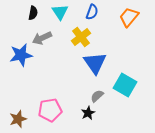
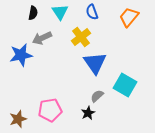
blue semicircle: rotated 140 degrees clockwise
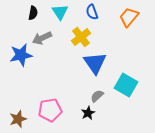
cyan square: moved 1 px right
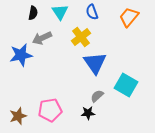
black star: rotated 24 degrees clockwise
brown star: moved 3 px up
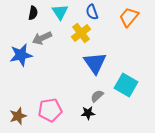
yellow cross: moved 4 px up
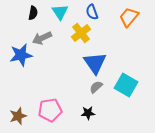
gray semicircle: moved 1 px left, 9 px up
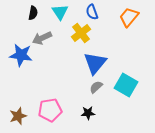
blue star: rotated 20 degrees clockwise
blue triangle: rotated 15 degrees clockwise
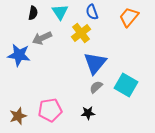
blue star: moved 2 px left
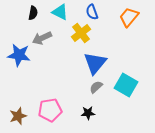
cyan triangle: rotated 30 degrees counterclockwise
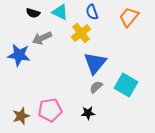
black semicircle: rotated 96 degrees clockwise
brown star: moved 3 px right
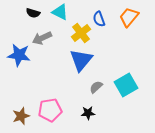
blue semicircle: moved 7 px right, 7 px down
blue triangle: moved 14 px left, 3 px up
cyan square: rotated 30 degrees clockwise
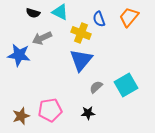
yellow cross: rotated 30 degrees counterclockwise
